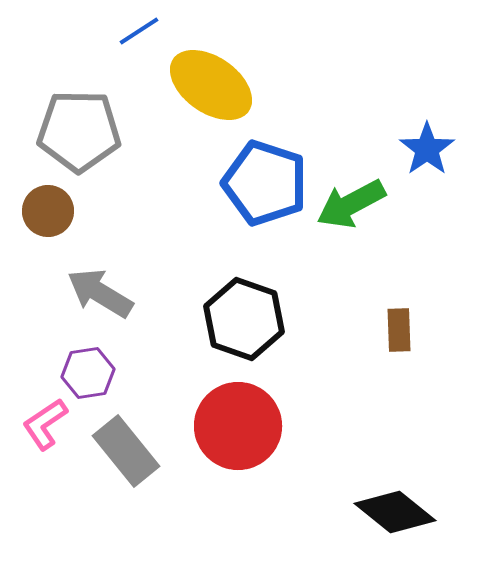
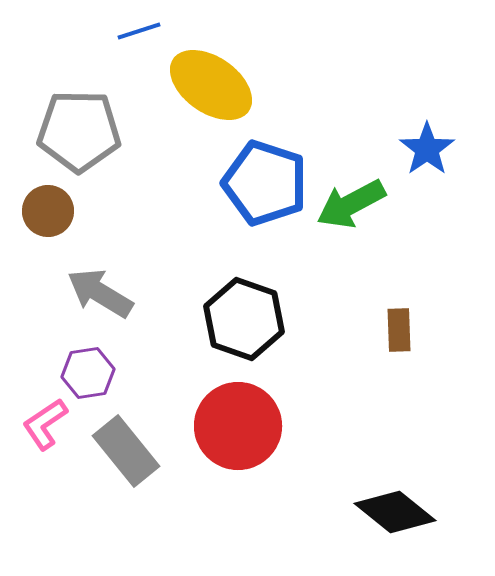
blue line: rotated 15 degrees clockwise
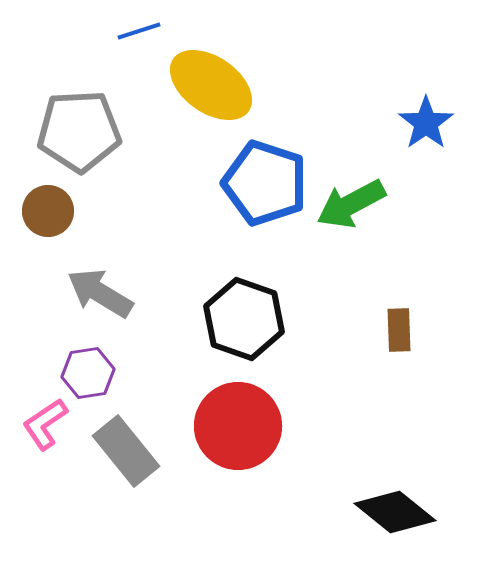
gray pentagon: rotated 4 degrees counterclockwise
blue star: moved 1 px left, 26 px up
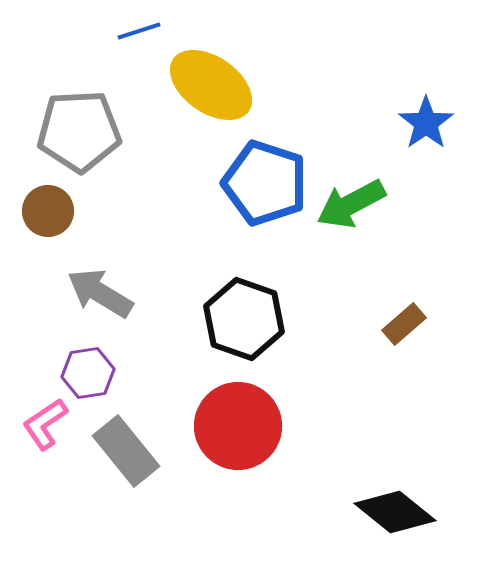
brown rectangle: moved 5 px right, 6 px up; rotated 51 degrees clockwise
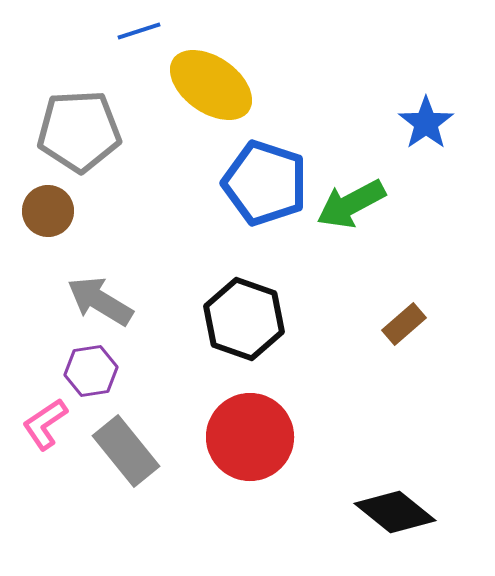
gray arrow: moved 8 px down
purple hexagon: moved 3 px right, 2 px up
red circle: moved 12 px right, 11 px down
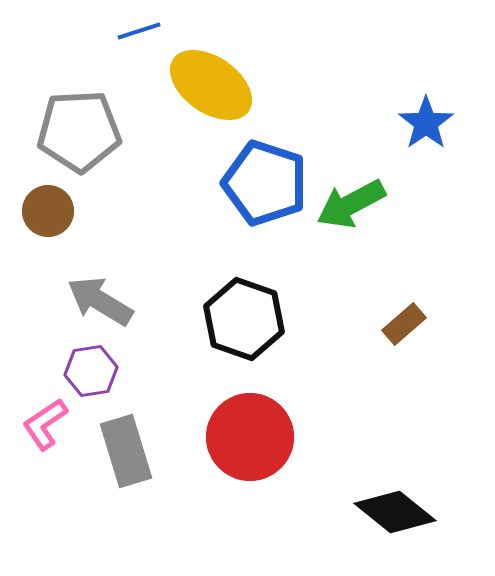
gray rectangle: rotated 22 degrees clockwise
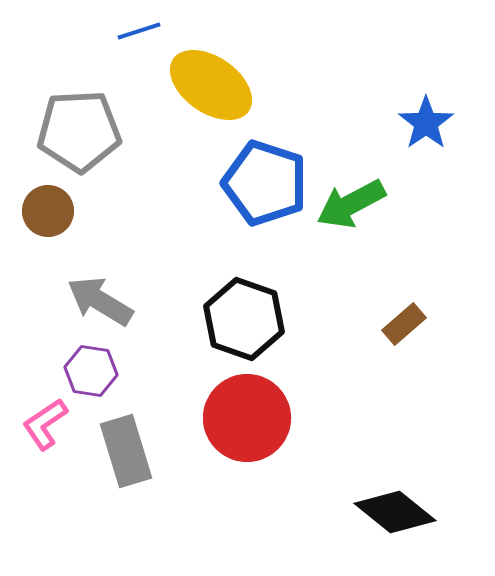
purple hexagon: rotated 18 degrees clockwise
red circle: moved 3 px left, 19 px up
